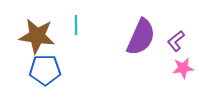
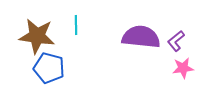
purple semicircle: rotated 108 degrees counterclockwise
blue pentagon: moved 4 px right, 2 px up; rotated 16 degrees clockwise
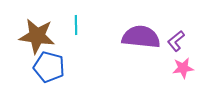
blue pentagon: moved 1 px up
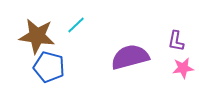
cyan line: rotated 48 degrees clockwise
purple semicircle: moved 11 px left, 20 px down; rotated 21 degrees counterclockwise
purple L-shape: rotated 40 degrees counterclockwise
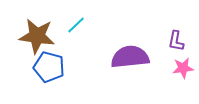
purple semicircle: rotated 9 degrees clockwise
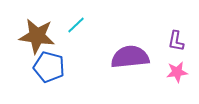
pink star: moved 6 px left, 4 px down
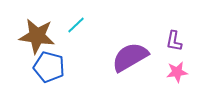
purple L-shape: moved 2 px left
purple semicircle: rotated 24 degrees counterclockwise
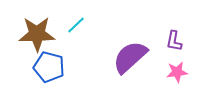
brown star: moved 2 px up; rotated 9 degrees counterclockwise
purple semicircle: rotated 12 degrees counterclockwise
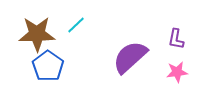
purple L-shape: moved 2 px right, 2 px up
blue pentagon: moved 1 px left, 1 px up; rotated 20 degrees clockwise
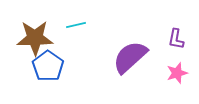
cyan line: rotated 30 degrees clockwise
brown star: moved 2 px left, 4 px down
pink star: moved 1 px down; rotated 10 degrees counterclockwise
